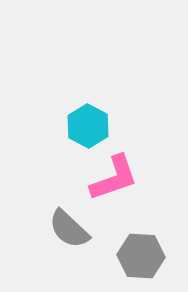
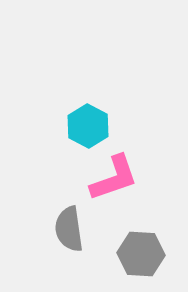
gray semicircle: rotated 39 degrees clockwise
gray hexagon: moved 2 px up
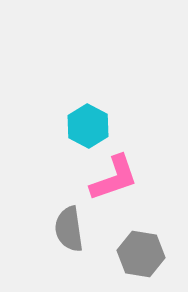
gray hexagon: rotated 6 degrees clockwise
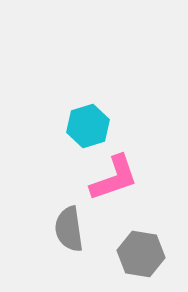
cyan hexagon: rotated 15 degrees clockwise
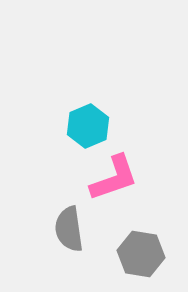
cyan hexagon: rotated 6 degrees counterclockwise
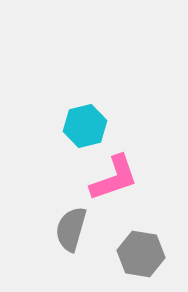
cyan hexagon: moved 3 px left; rotated 9 degrees clockwise
gray semicircle: moved 2 px right; rotated 24 degrees clockwise
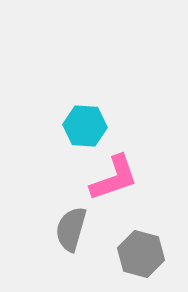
cyan hexagon: rotated 18 degrees clockwise
gray hexagon: rotated 6 degrees clockwise
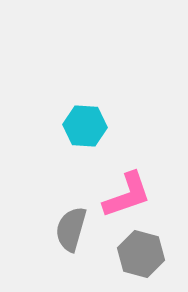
pink L-shape: moved 13 px right, 17 px down
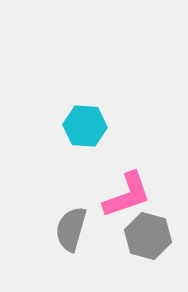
gray hexagon: moved 7 px right, 18 px up
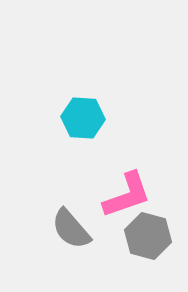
cyan hexagon: moved 2 px left, 8 px up
gray semicircle: rotated 57 degrees counterclockwise
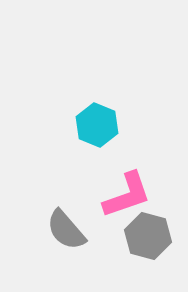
cyan hexagon: moved 14 px right, 7 px down; rotated 18 degrees clockwise
gray semicircle: moved 5 px left, 1 px down
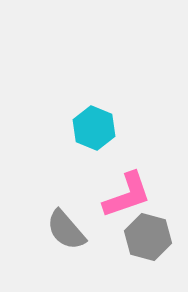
cyan hexagon: moved 3 px left, 3 px down
gray hexagon: moved 1 px down
